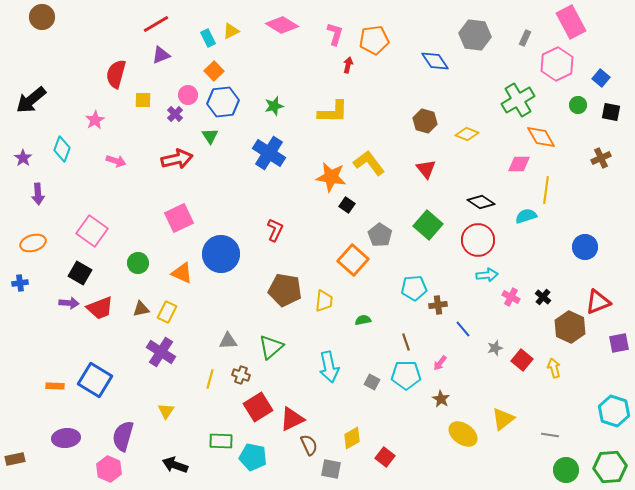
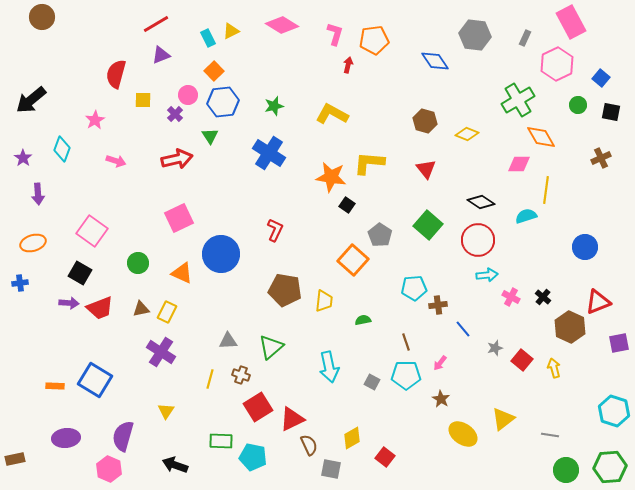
yellow L-shape at (333, 112): moved 1 px left, 2 px down; rotated 152 degrees counterclockwise
yellow L-shape at (369, 163): rotated 48 degrees counterclockwise
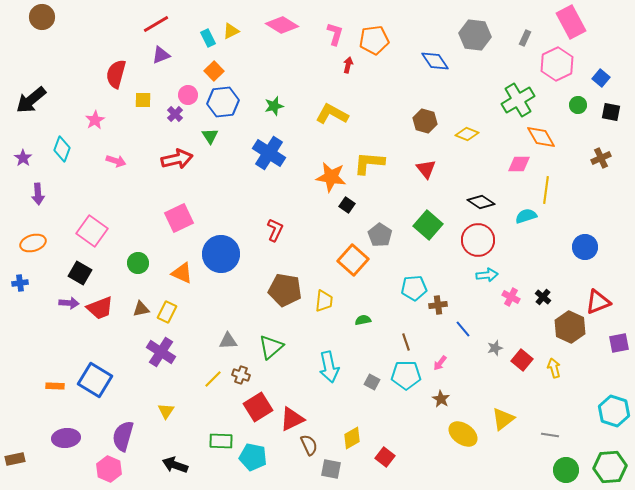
yellow line at (210, 379): moved 3 px right; rotated 30 degrees clockwise
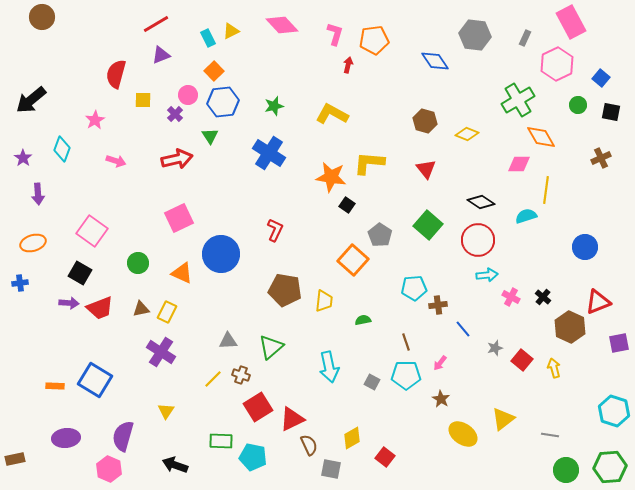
pink diamond at (282, 25): rotated 16 degrees clockwise
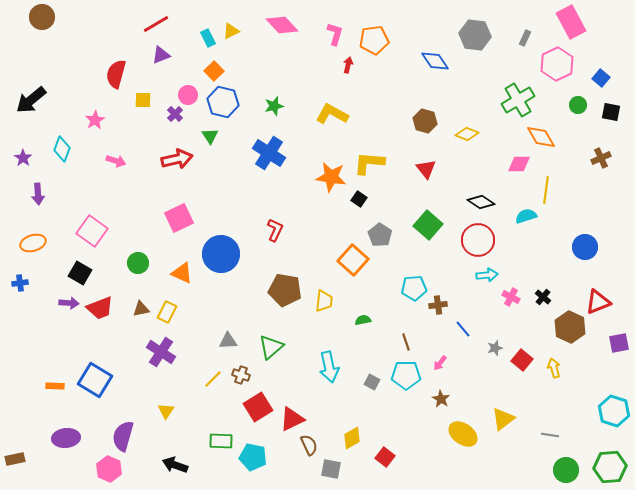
blue hexagon at (223, 102): rotated 20 degrees clockwise
black square at (347, 205): moved 12 px right, 6 px up
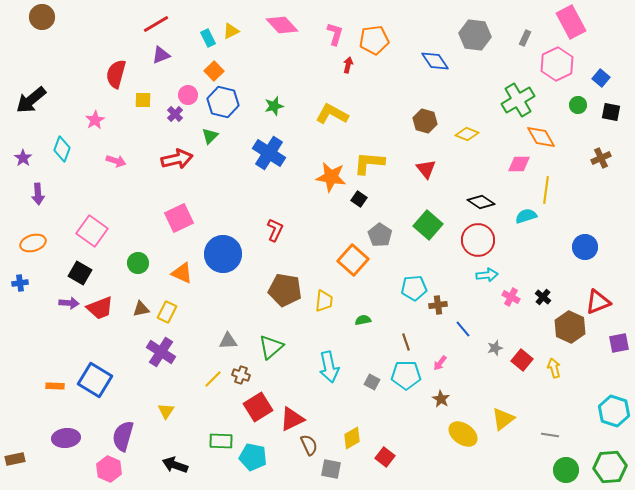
green triangle at (210, 136): rotated 18 degrees clockwise
blue circle at (221, 254): moved 2 px right
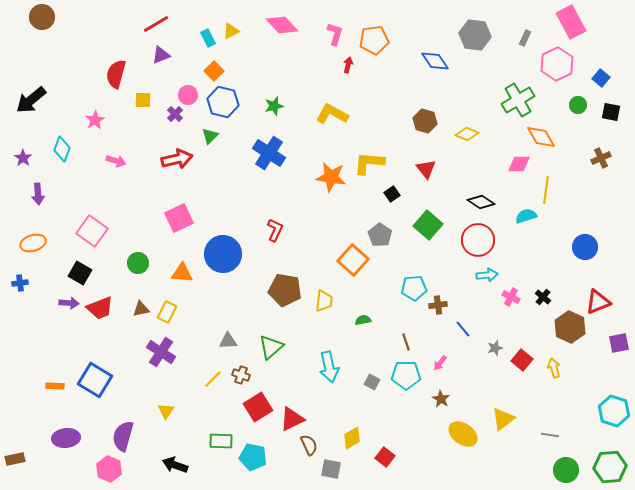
black square at (359, 199): moved 33 px right, 5 px up; rotated 21 degrees clockwise
orange triangle at (182, 273): rotated 20 degrees counterclockwise
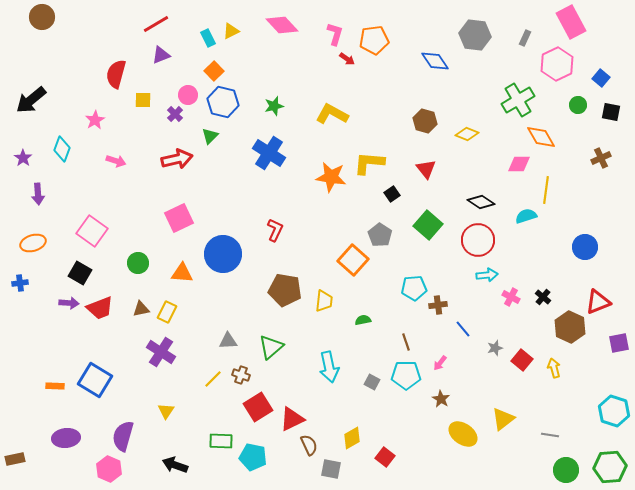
red arrow at (348, 65): moved 1 px left, 6 px up; rotated 112 degrees clockwise
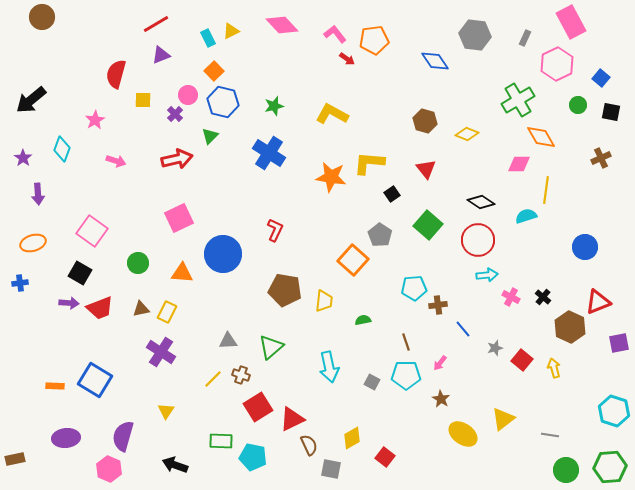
pink L-shape at (335, 34): rotated 55 degrees counterclockwise
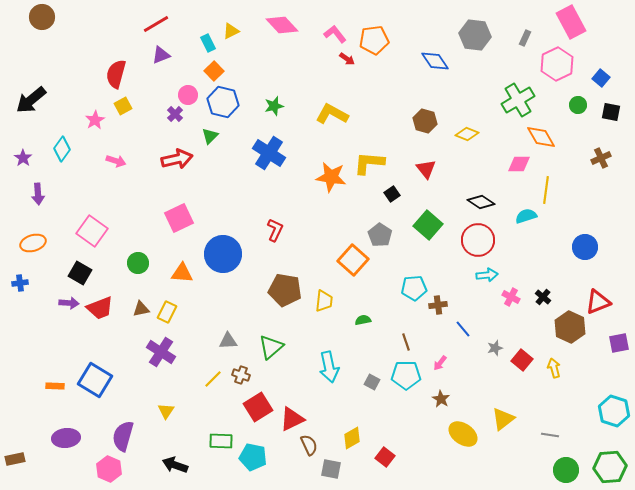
cyan rectangle at (208, 38): moved 5 px down
yellow square at (143, 100): moved 20 px left, 6 px down; rotated 30 degrees counterclockwise
cyan diamond at (62, 149): rotated 15 degrees clockwise
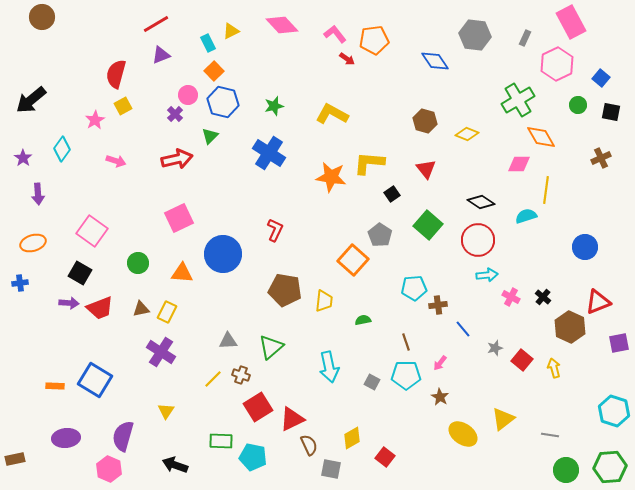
brown star at (441, 399): moved 1 px left, 2 px up
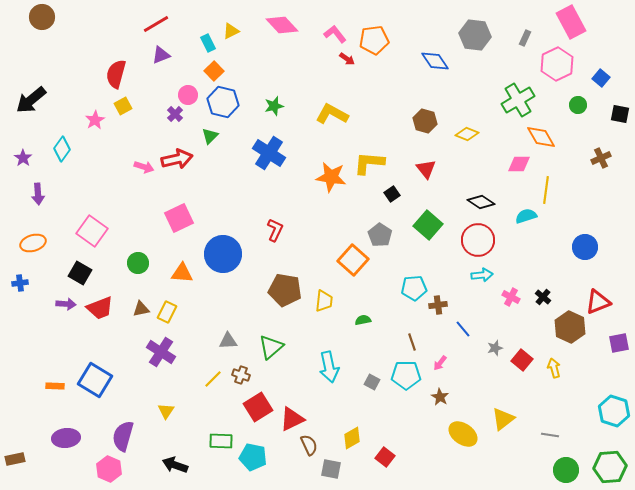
black square at (611, 112): moved 9 px right, 2 px down
pink arrow at (116, 161): moved 28 px right, 6 px down
cyan arrow at (487, 275): moved 5 px left
purple arrow at (69, 303): moved 3 px left, 1 px down
brown line at (406, 342): moved 6 px right
